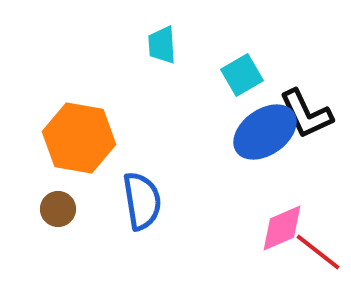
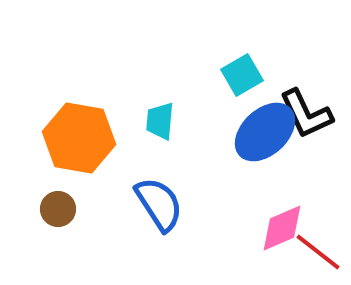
cyan trapezoid: moved 2 px left, 76 px down; rotated 9 degrees clockwise
blue ellipse: rotated 8 degrees counterclockwise
blue semicircle: moved 17 px right, 3 px down; rotated 24 degrees counterclockwise
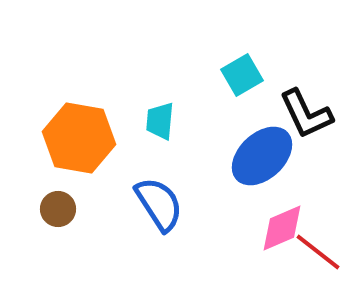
blue ellipse: moved 3 px left, 24 px down
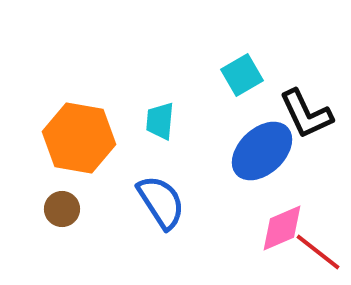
blue ellipse: moved 5 px up
blue semicircle: moved 2 px right, 2 px up
brown circle: moved 4 px right
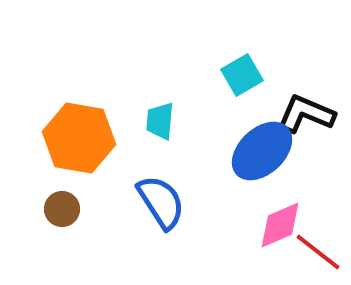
black L-shape: rotated 138 degrees clockwise
pink diamond: moved 2 px left, 3 px up
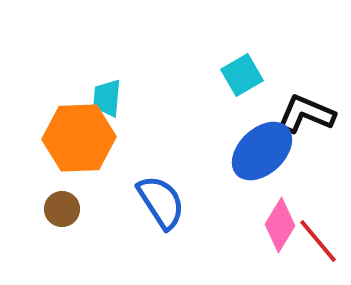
cyan trapezoid: moved 53 px left, 23 px up
orange hexagon: rotated 12 degrees counterclockwise
pink diamond: rotated 36 degrees counterclockwise
red line: moved 11 px up; rotated 12 degrees clockwise
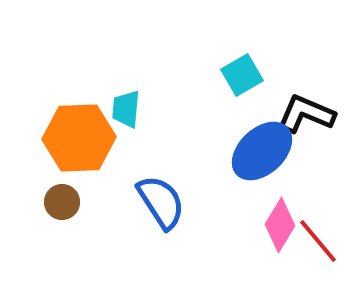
cyan trapezoid: moved 19 px right, 11 px down
brown circle: moved 7 px up
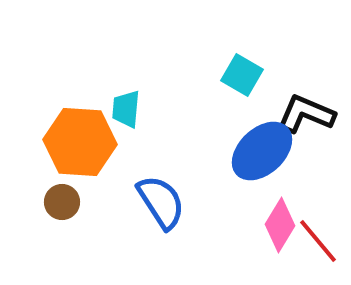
cyan square: rotated 30 degrees counterclockwise
orange hexagon: moved 1 px right, 4 px down; rotated 6 degrees clockwise
